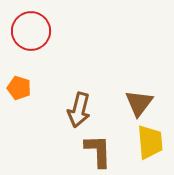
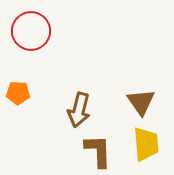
orange pentagon: moved 1 px left, 5 px down; rotated 15 degrees counterclockwise
brown triangle: moved 2 px right, 1 px up; rotated 12 degrees counterclockwise
yellow trapezoid: moved 4 px left, 2 px down
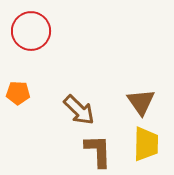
brown arrow: rotated 60 degrees counterclockwise
yellow trapezoid: rotated 6 degrees clockwise
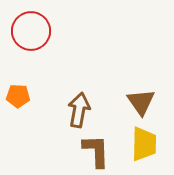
orange pentagon: moved 3 px down
brown arrow: rotated 124 degrees counterclockwise
yellow trapezoid: moved 2 px left
brown L-shape: moved 2 px left
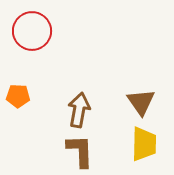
red circle: moved 1 px right
brown L-shape: moved 16 px left
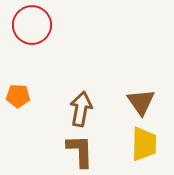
red circle: moved 6 px up
brown arrow: moved 2 px right, 1 px up
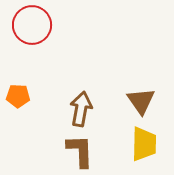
brown triangle: moved 1 px up
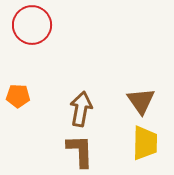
yellow trapezoid: moved 1 px right, 1 px up
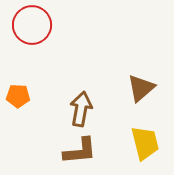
brown triangle: moved 13 px up; rotated 24 degrees clockwise
yellow trapezoid: rotated 15 degrees counterclockwise
brown L-shape: rotated 87 degrees clockwise
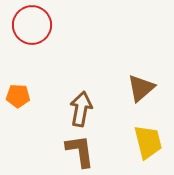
yellow trapezoid: moved 3 px right, 1 px up
brown L-shape: rotated 93 degrees counterclockwise
